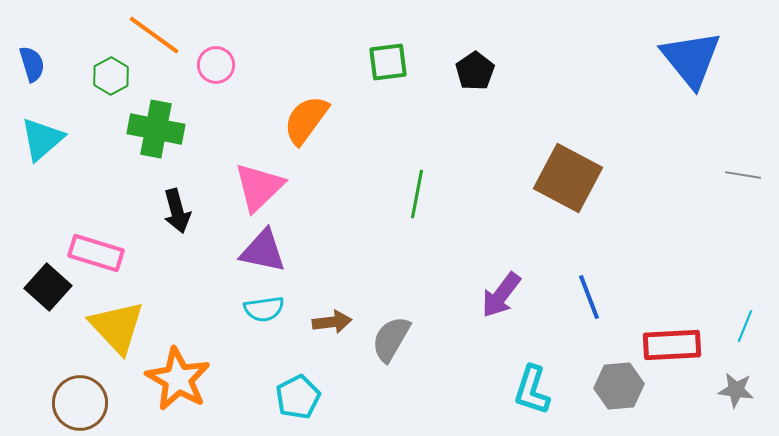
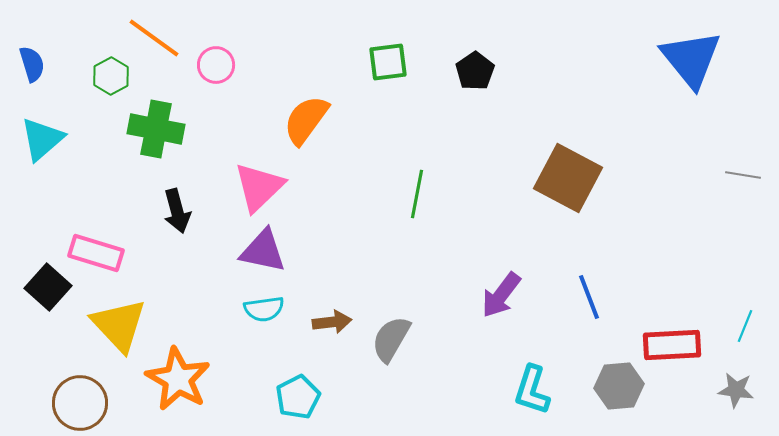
orange line: moved 3 px down
yellow triangle: moved 2 px right, 2 px up
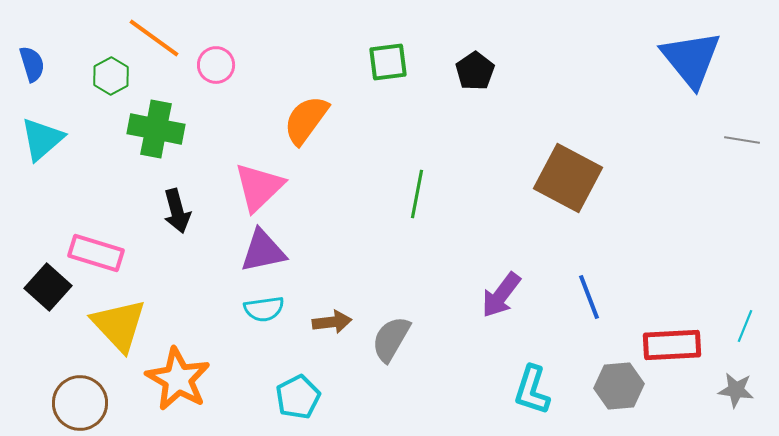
gray line: moved 1 px left, 35 px up
purple triangle: rotated 24 degrees counterclockwise
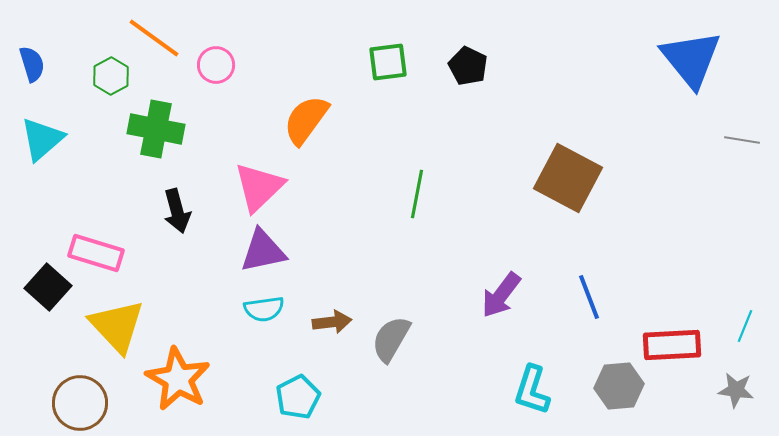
black pentagon: moved 7 px left, 5 px up; rotated 12 degrees counterclockwise
yellow triangle: moved 2 px left, 1 px down
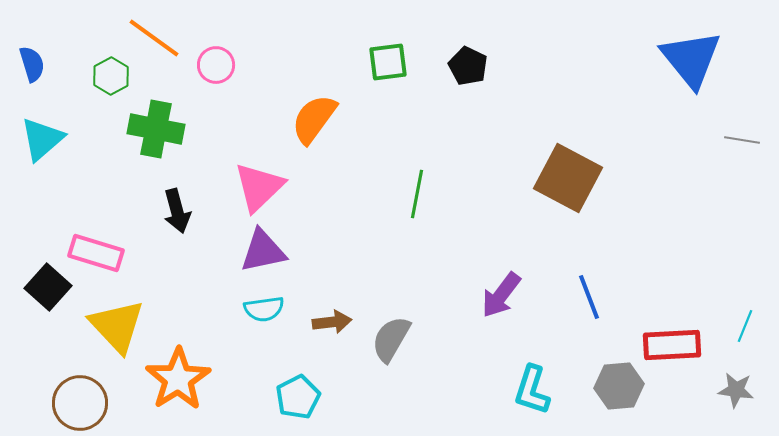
orange semicircle: moved 8 px right, 1 px up
orange star: rotated 10 degrees clockwise
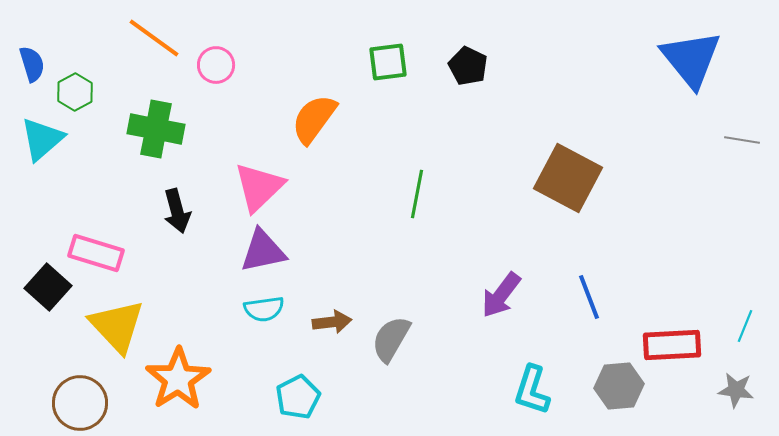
green hexagon: moved 36 px left, 16 px down
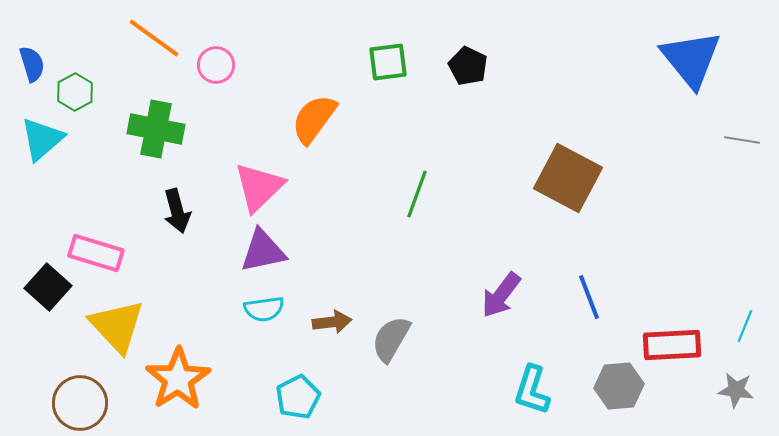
green line: rotated 9 degrees clockwise
